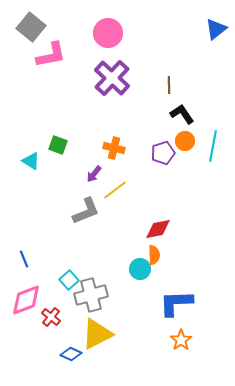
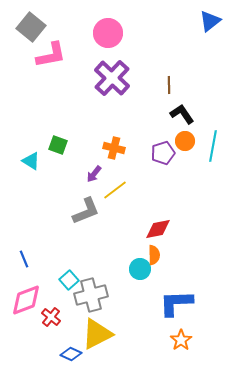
blue triangle: moved 6 px left, 8 px up
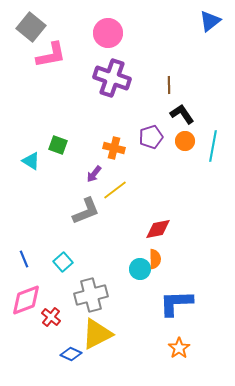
purple cross: rotated 24 degrees counterclockwise
purple pentagon: moved 12 px left, 16 px up
orange semicircle: moved 1 px right, 4 px down
cyan square: moved 6 px left, 18 px up
orange star: moved 2 px left, 8 px down
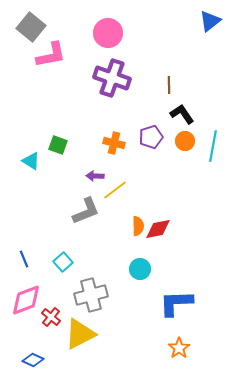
orange cross: moved 5 px up
purple arrow: moved 1 px right, 2 px down; rotated 54 degrees clockwise
orange semicircle: moved 17 px left, 33 px up
yellow triangle: moved 17 px left
blue diamond: moved 38 px left, 6 px down
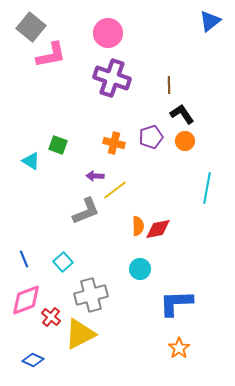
cyan line: moved 6 px left, 42 px down
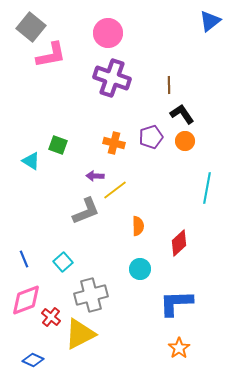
red diamond: moved 21 px right, 14 px down; rotated 32 degrees counterclockwise
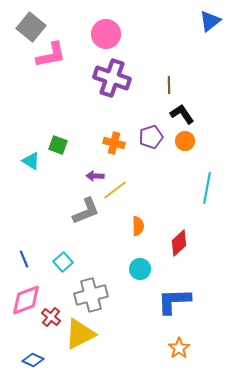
pink circle: moved 2 px left, 1 px down
blue L-shape: moved 2 px left, 2 px up
